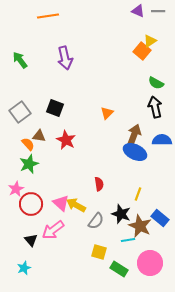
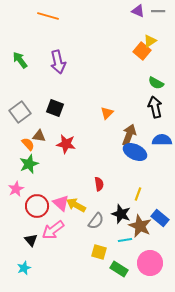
orange line: rotated 25 degrees clockwise
purple arrow: moved 7 px left, 4 px down
brown arrow: moved 5 px left
red star: moved 4 px down; rotated 18 degrees counterclockwise
red circle: moved 6 px right, 2 px down
cyan line: moved 3 px left
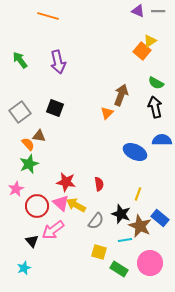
brown arrow: moved 8 px left, 40 px up
red star: moved 38 px down
black triangle: moved 1 px right, 1 px down
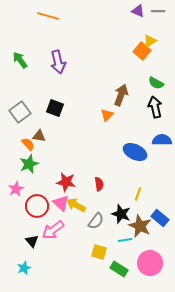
orange triangle: moved 2 px down
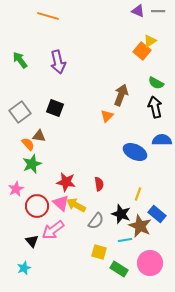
orange triangle: moved 1 px down
green star: moved 3 px right
blue rectangle: moved 3 px left, 4 px up
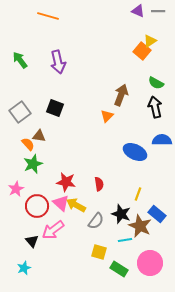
green star: moved 1 px right
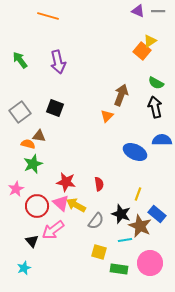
orange semicircle: rotated 32 degrees counterclockwise
green rectangle: rotated 24 degrees counterclockwise
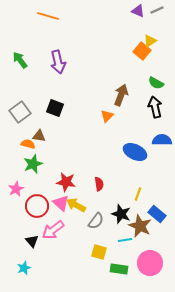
gray line: moved 1 px left, 1 px up; rotated 24 degrees counterclockwise
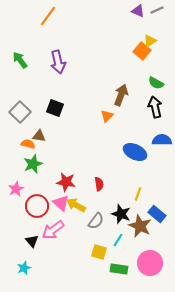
orange line: rotated 70 degrees counterclockwise
gray square: rotated 10 degrees counterclockwise
cyan line: moved 7 px left; rotated 48 degrees counterclockwise
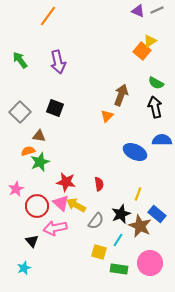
orange semicircle: moved 7 px down; rotated 32 degrees counterclockwise
green star: moved 7 px right, 2 px up
black star: rotated 30 degrees clockwise
pink arrow: moved 2 px right, 2 px up; rotated 25 degrees clockwise
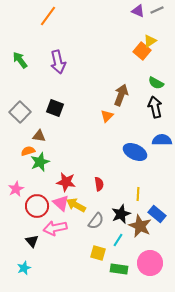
yellow line: rotated 16 degrees counterclockwise
yellow square: moved 1 px left, 1 px down
